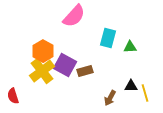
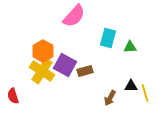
yellow cross: rotated 20 degrees counterclockwise
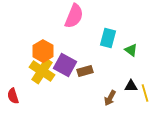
pink semicircle: rotated 20 degrees counterclockwise
green triangle: moved 1 px right, 3 px down; rotated 40 degrees clockwise
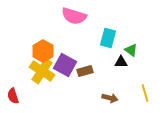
pink semicircle: rotated 85 degrees clockwise
black triangle: moved 10 px left, 24 px up
brown arrow: rotated 105 degrees counterclockwise
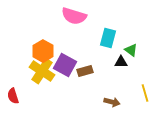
brown arrow: moved 2 px right, 4 px down
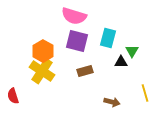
green triangle: moved 1 px right, 1 px down; rotated 24 degrees clockwise
purple square: moved 12 px right, 24 px up; rotated 15 degrees counterclockwise
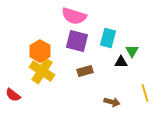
orange hexagon: moved 3 px left
red semicircle: moved 1 px up; rotated 35 degrees counterclockwise
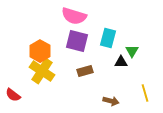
brown arrow: moved 1 px left, 1 px up
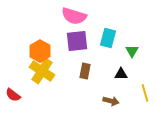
purple square: rotated 20 degrees counterclockwise
black triangle: moved 12 px down
brown rectangle: rotated 63 degrees counterclockwise
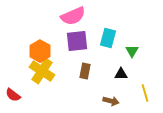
pink semicircle: moved 1 px left; rotated 40 degrees counterclockwise
